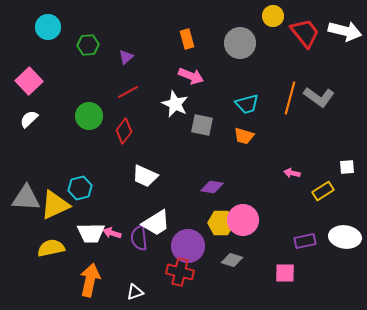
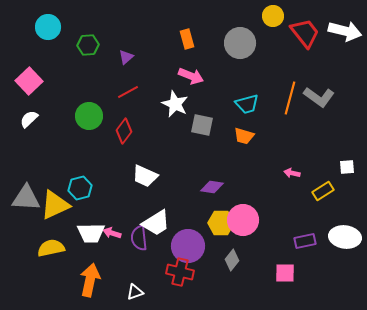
gray diamond at (232, 260): rotated 70 degrees counterclockwise
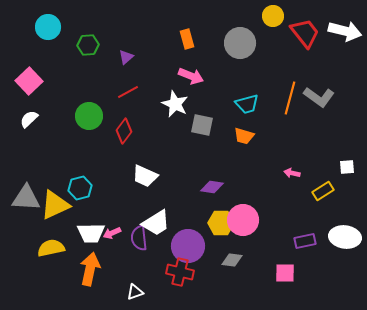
pink arrow at (112, 233): rotated 42 degrees counterclockwise
gray diamond at (232, 260): rotated 60 degrees clockwise
orange arrow at (90, 280): moved 11 px up
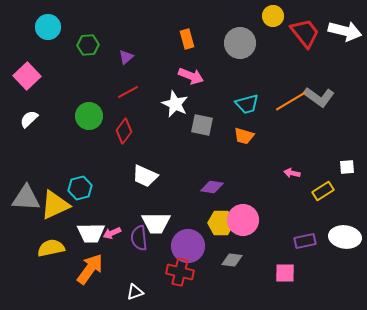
pink square at (29, 81): moved 2 px left, 5 px up
orange line at (290, 98): moved 1 px right, 3 px down; rotated 44 degrees clockwise
white trapezoid at (156, 223): rotated 32 degrees clockwise
orange arrow at (90, 269): rotated 24 degrees clockwise
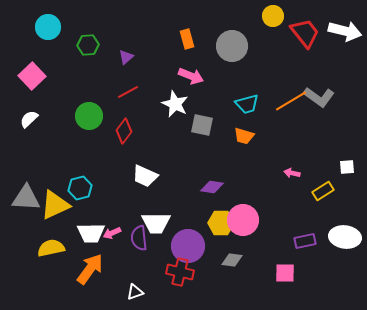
gray circle at (240, 43): moved 8 px left, 3 px down
pink square at (27, 76): moved 5 px right
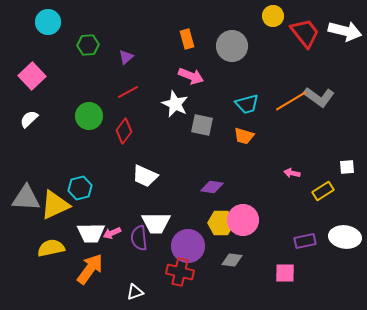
cyan circle at (48, 27): moved 5 px up
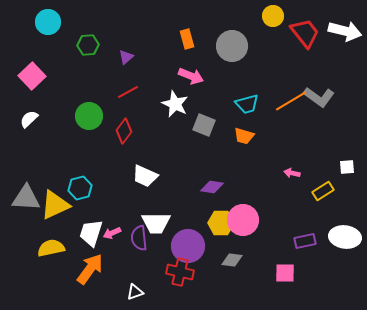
gray square at (202, 125): moved 2 px right; rotated 10 degrees clockwise
white trapezoid at (91, 233): rotated 108 degrees clockwise
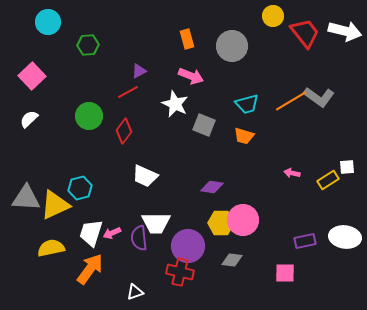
purple triangle at (126, 57): moved 13 px right, 14 px down; rotated 14 degrees clockwise
yellow rectangle at (323, 191): moved 5 px right, 11 px up
